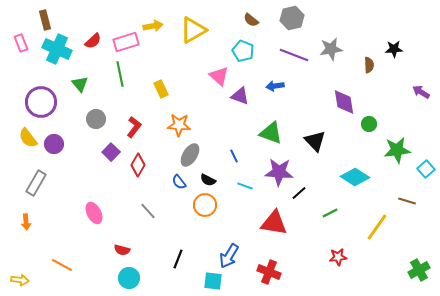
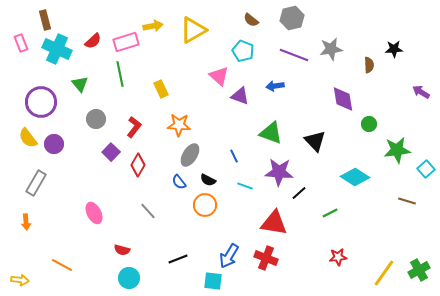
purple diamond at (344, 102): moved 1 px left, 3 px up
yellow line at (377, 227): moved 7 px right, 46 px down
black line at (178, 259): rotated 48 degrees clockwise
red cross at (269, 272): moved 3 px left, 14 px up
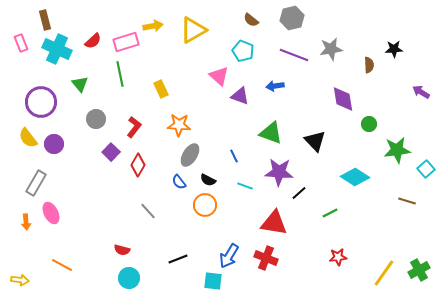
pink ellipse at (94, 213): moved 43 px left
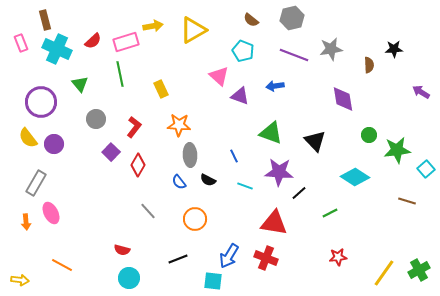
green circle at (369, 124): moved 11 px down
gray ellipse at (190, 155): rotated 35 degrees counterclockwise
orange circle at (205, 205): moved 10 px left, 14 px down
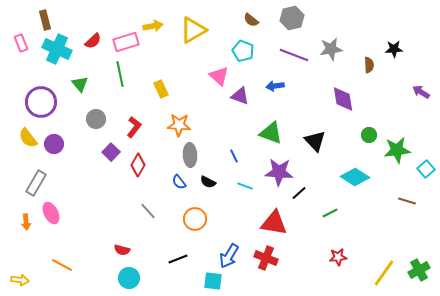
black semicircle at (208, 180): moved 2 px down
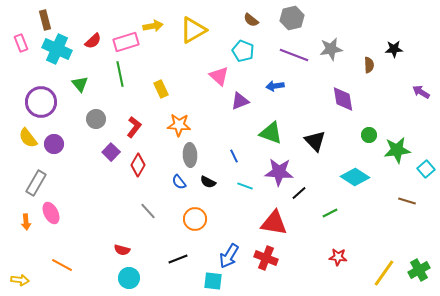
purple triangle at (240, 96): moved 5 px down; rotated 42 degrees counterclockwise
red star at (338, 257): rotated 12 degrees clockwise
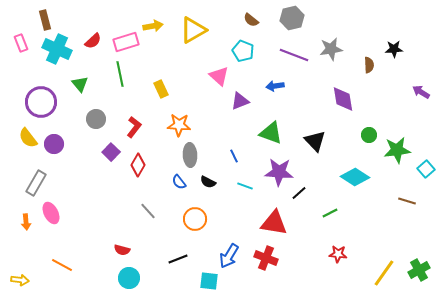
red star at (338, 257): moved 3 px up
cyan square at (213, 281): moved 4 px left
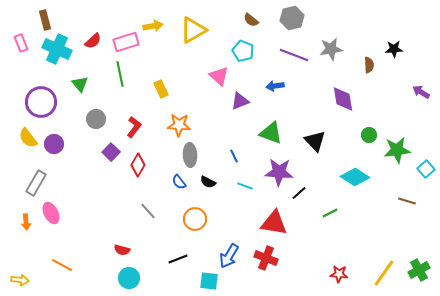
red star at (338, 254): moved 1 px right, 20 px down
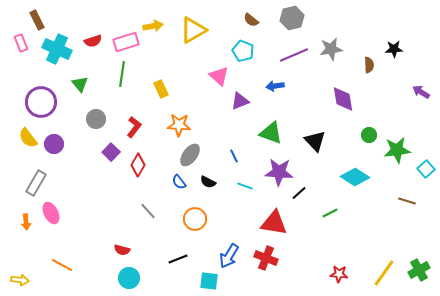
brown rectangle at (45, 20): moved 8 px left; rotated 12 degrees counterclockwise
red semicircle at (93, 41): rotated 24 degrees clockwise
purple line at (294, 55): rotated 44 degrees counterclockwise
green line at (120, 74): moved 2 px right; rotated 20 degrees clockwise
gray ellipse at (190, 155): rotated 40 degrees clockwise
